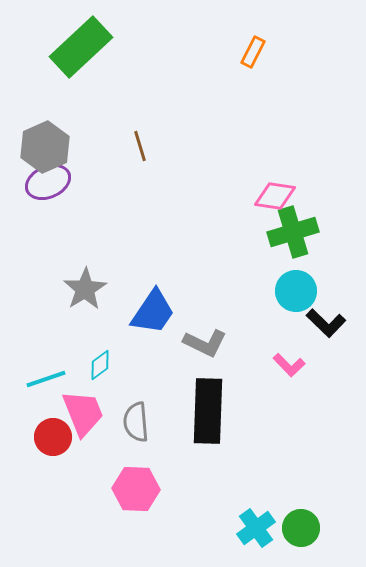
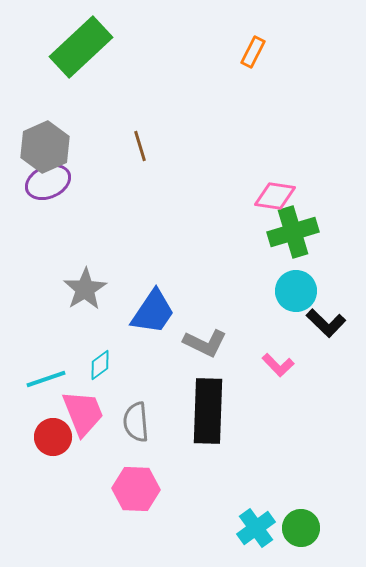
pink L-shape: moved 11 px left
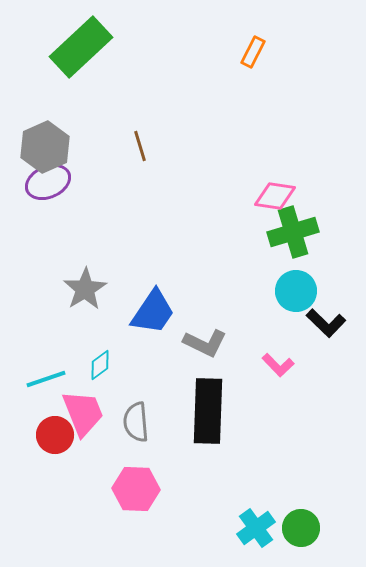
red circle: moved 2 px right, 2 px up
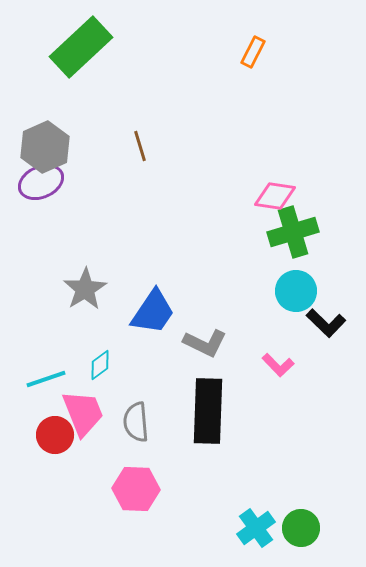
purple ellipse: moved 7 px left
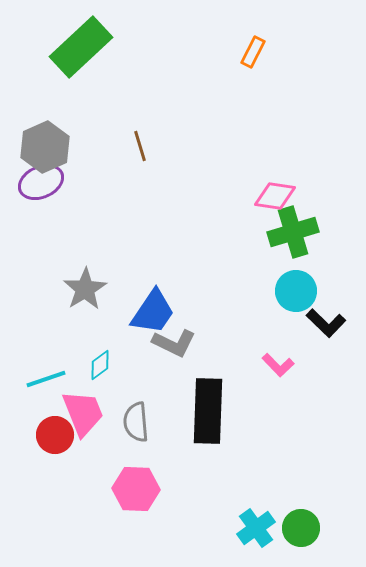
gray L-shape: moved 31 px left
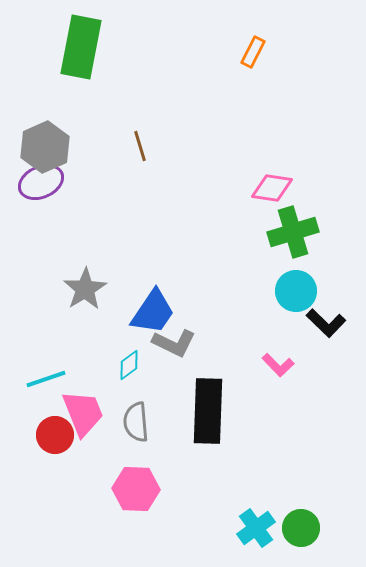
green rectangle: rotated 36 degrees counterclockwise
pink diamond: moved 3 px left, 8 px up
cyan diamond: moved 29 px right
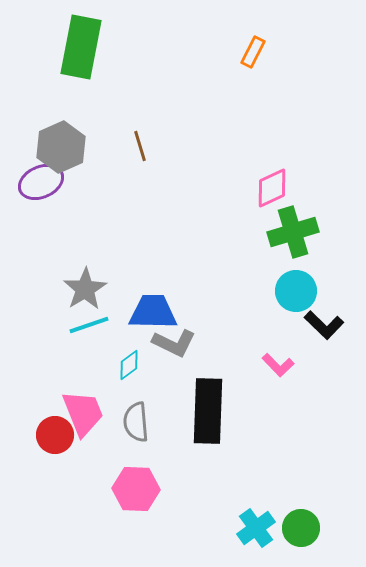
gray hexagon: moved 16 px right
pink diamond: rotated 33 degrees counterclockwise
blue trapezoid: rotated 123 degrees counterclockwise
black L-shape: moved 2 px left, 2 px down
cyan line: moved 43 px right, 54 px up
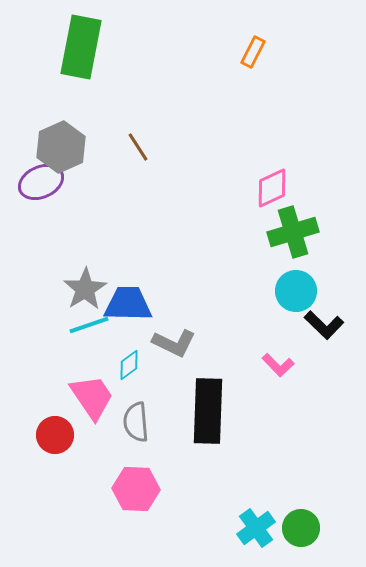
brown line: moved 2 px left, 1 px down; rotated 16 degrees counterclockwise
blue trapezoid: moved 25 px left, 8 px up
pink trapezoid: moved 9 px right, 16 px up; rotated 12 degrees counterclockwise
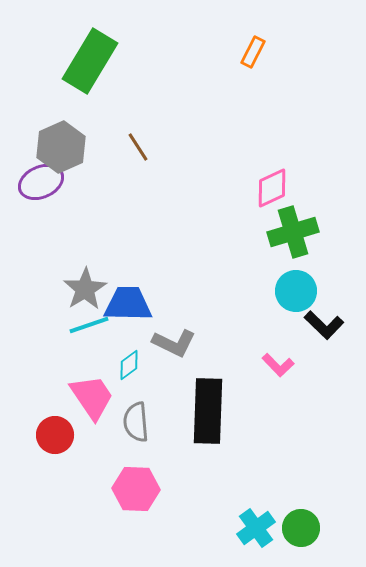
green rectangle: moved 9 px right, 14 px down; rotated 20 degrees clockwise
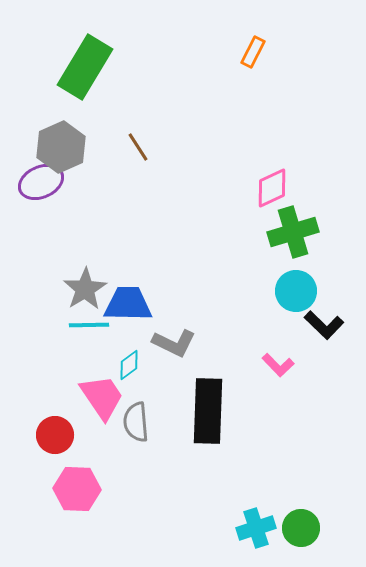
green rectangle: moved 5 px left, 6 px down
cyan line: rotated 18 degrees clockwise
pink trapezoid: moved 10 px right
pink hexagon: moved 59 px left
cyan cross: rotated 18 degrees clockwise
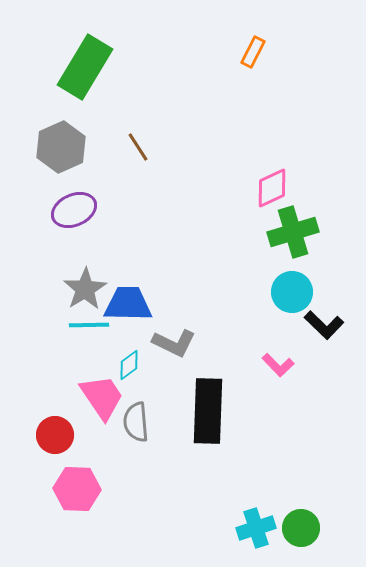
purple ellipse: moved 33 px right, 28 px down
cyan circle: moved 4 px left, 1 px down
